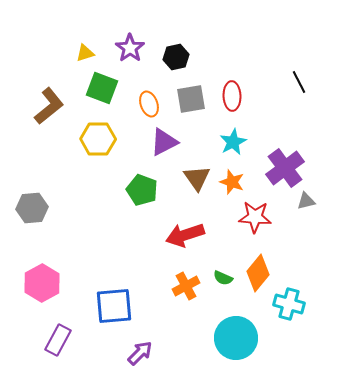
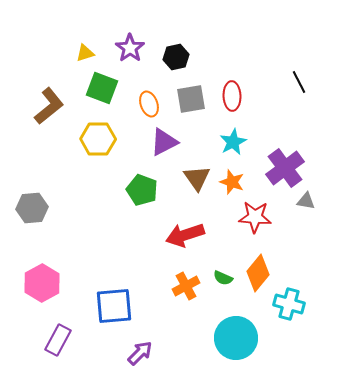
gray triangle: rotated 24 degrees clockwise
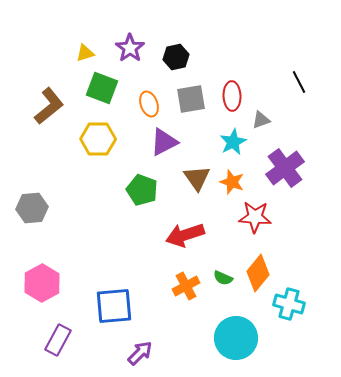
gray triangle: moved 45 px left, 81 px up; rotated 30 degrees counterclockwise
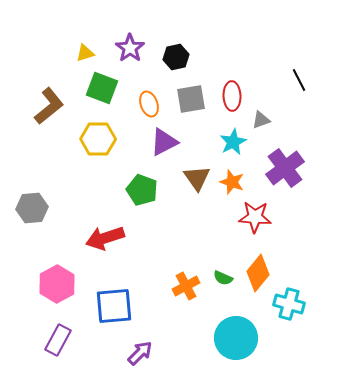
black line: moved 2 px up
red arrow: moved 80 px left, 3 px down
pink hexagon: moved 15 px right, 1 px down
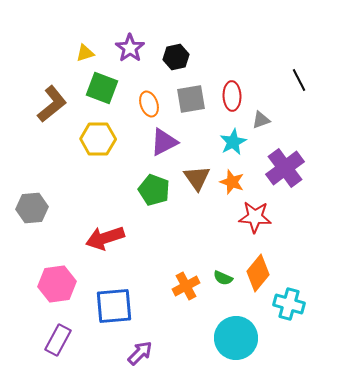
brown L-shape: moved 3 px right, 2 px up
green pentagon: moved 12 px right
pink hexagon: rotated 21 degrees clockwise
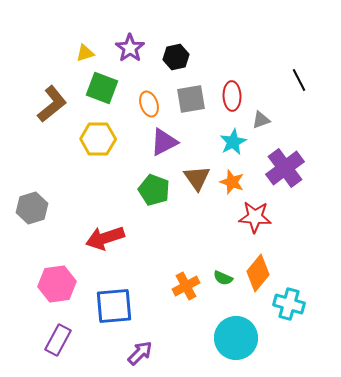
gray hexagon: rotated 12 degrees counterclockwise
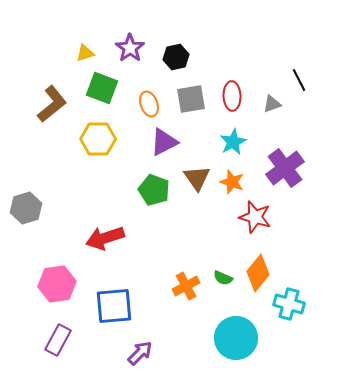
gray triangle: moved 11 px right, 16 px up
gray hexagon: moved 6 px left
red star: rotated 12 degrees clockwise
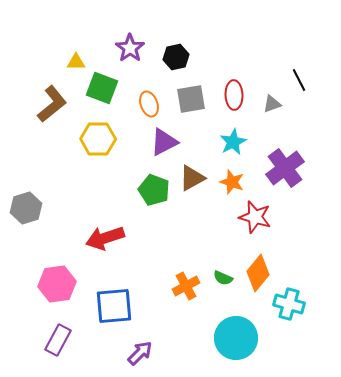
yellow triangle: moved 9 px left, 9 px down; rotated 18 degrees clockwise
red ellipse: moved 2 px right, 1 px up
brown triangle: moved 5 px left; rotated 36 degrees clockwise
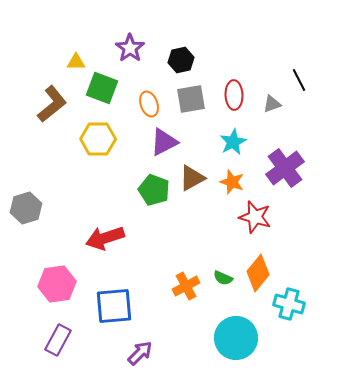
black hexagon: moved 5 px right, 3 px down
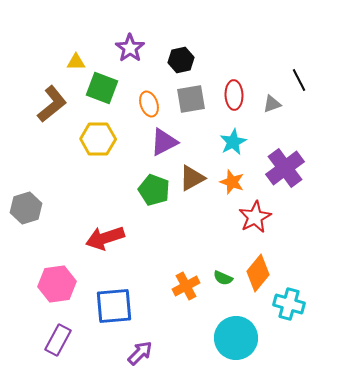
red star: rotated 28 degrees clockwise
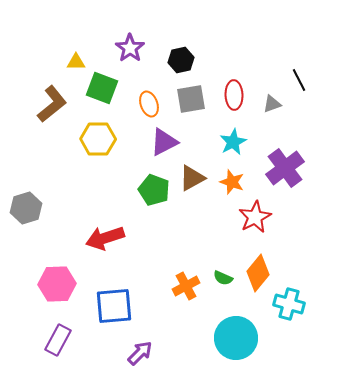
pink hexagon: rotated 6 degrees clockwise
